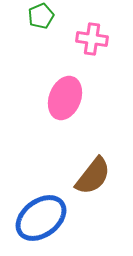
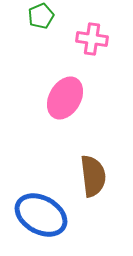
pink ellipse: rotated 9 degrees clockwise
brown semicircle: rotated 45 degrees counterclockwise
blue ellipse: moved 3 px up; rotated 66 degrees clockwise
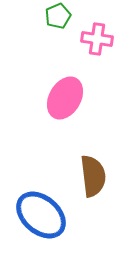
green pentagon: moved 17 px right
pink cross: moved 5 px right
blue ellipse: rotated 12 degrees clockwise
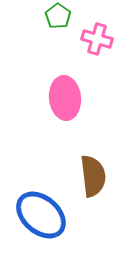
green pentagon: rotated 15 degrees counterclockwise
pink cross: rotated 8 degrees clockwise
pink ellipse: rotated 36 degrees counterclockwise
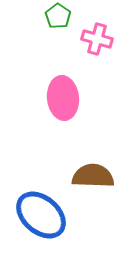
pink ellipse: moved 2 px left
brown semicircle: rotated 81 degrees counterclockwise
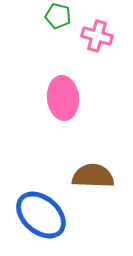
green pentagon: rotated 20 degrees counterclockwise
pink cross: moved 3 px up
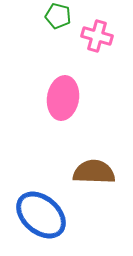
pink ellipse: rotated 15 degrees clockwise
brown semicircle: moved 1 px right, 4 px up
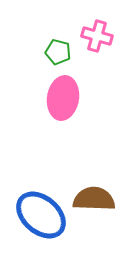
green pentagon: moved 36 px down
brown semicircle: moved 27 px down
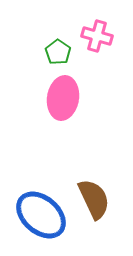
green pentagon: rotated 20 degrees clockwise
brown semicircle: rotated 63 degrees clockwise
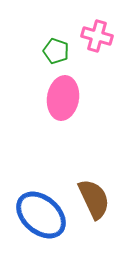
green pentagon: moved 2 px left, 1 px up; rotated 15 degrees counterclockwise
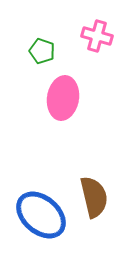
green pentagon: moved 14 px left
brown semicircle: moved 2 px up; rotated 12 degrees clockwise
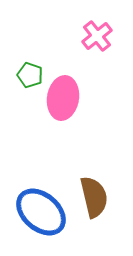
pink cross: rotated 36 degrees clockwise
green pentagon: moved 12 px left, 24 px down
blue ellipse: moved 3 px up
